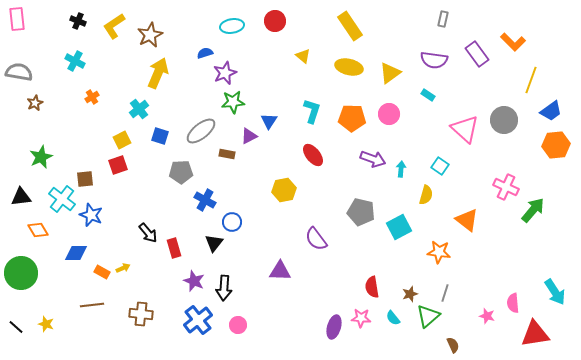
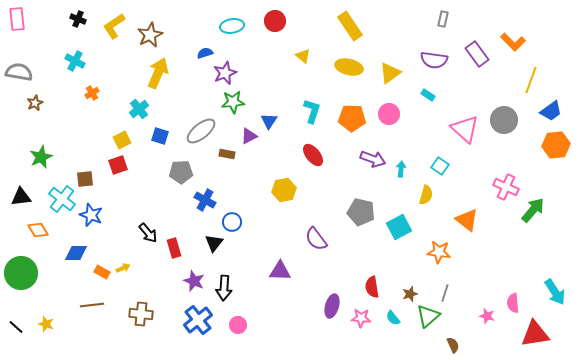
black cross at (78, 21): moved 2 px up
orange cross at (92, 97): moved 4 px up
purple ellipse at (334, 327): moved 2 px left, 21 px up
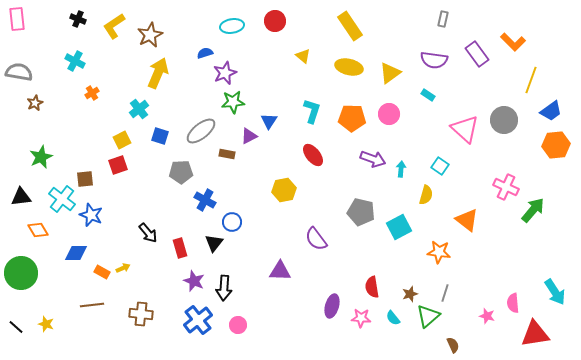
red rectangle at (174, 248): moved 6 px right
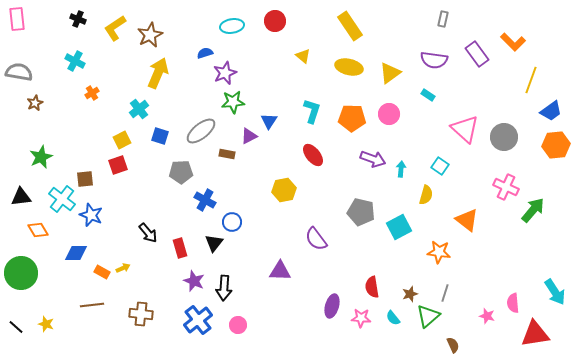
yellow L-shape at (114, 26): moved 1 px right, 2 px down
gray circle at (504, 120): moved 17 px down
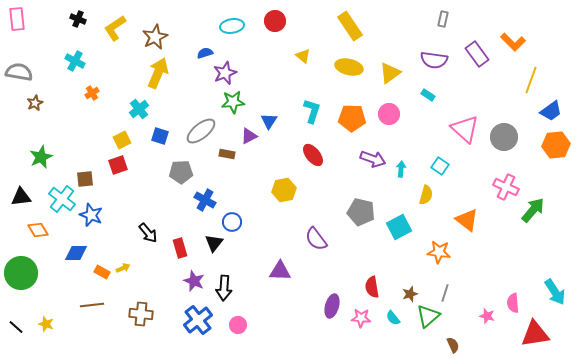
brown star at (150, 35): moved 5 px right, 2 px down
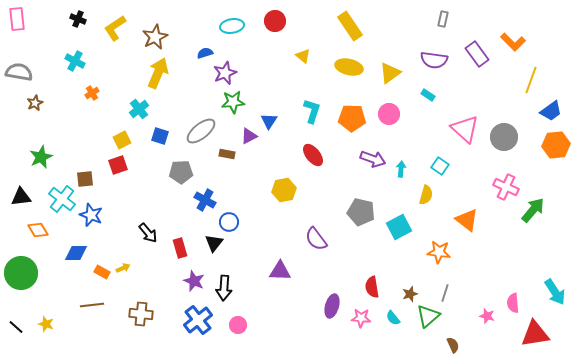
blue circle at (232, 222): moved 3 px left
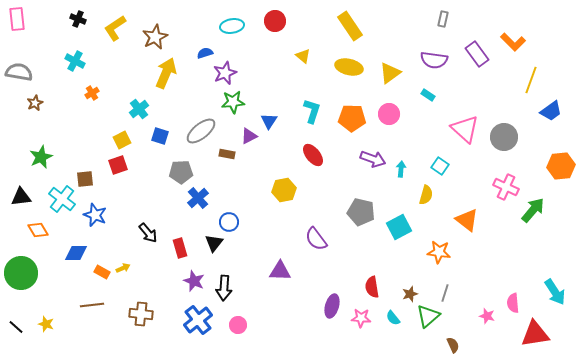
yellow arrow at (158, 73): moved 8 px right
orange hexagon at (556, 145): moved 5 px right, 21 px down
blue cross at (205, 200): moved 7 px left, 2 px up; rotated 20 degrees clockwise
blue star at (91, 215): moved 4 px right
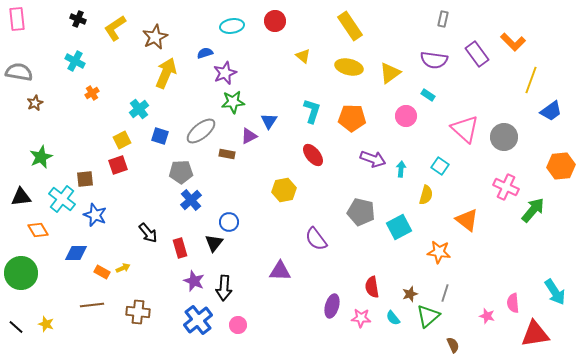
pink circle at (389, 114): moved 17 px right, 2 px down
blue cross at (198, 198): moved 7 px left, 2 px down
brown cross at (141, 314): moved 3 px left, 2 px up
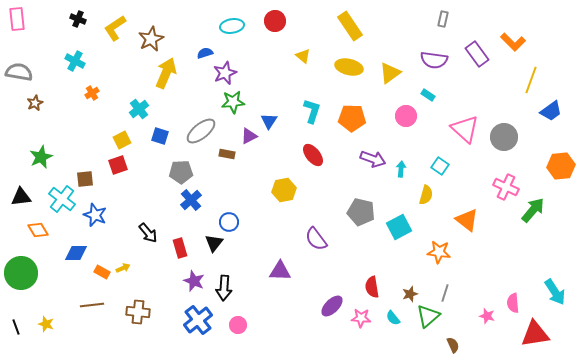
brown star at (155, 37): moved 4 px left, 2 px down
purple ellipse at (332, 306): rotated 30 degrees clockwise
black line at (16, 327): rotated 28 degrees clockwise
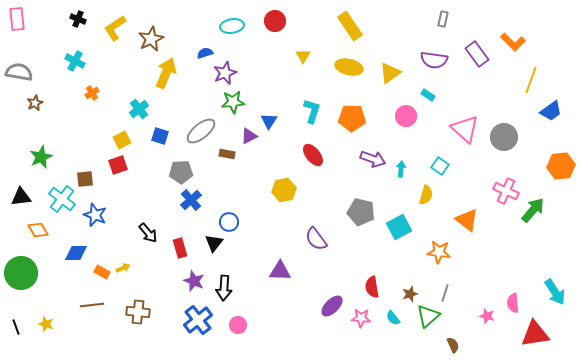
yellow triangle at (303, 56): rotated 21 degrees clockwise
pink cross at (506, 187): moved 4 px down
